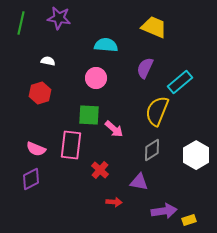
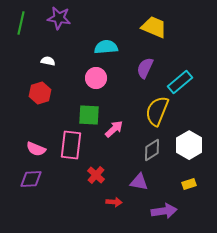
cyan semicircle: moved 2 px down; rotated 10 degrees counterclockwise
pink arrow: rotated 84 degrees counterclockwise
white hexagon: moved 7 px left, 10 px up
red cross: moved 4 px left, 5 px down
purple diamond: rotated 25 degrees clockwise
yellow rectangle: moved 36 px up
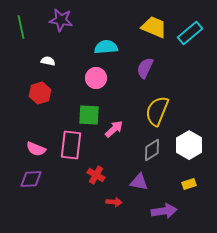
purple star: moved 2 px right, 2 px down
green line: moved 4 px down; rotated 25 degrees counterclockwise
cyan rectangle: moved 10 px right, 49 px up
red cross: rotated 12 degrees counterclockwise
